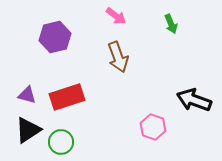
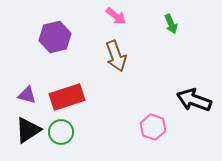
brown arrow: moved 2 px left, 1 px up
green circle: moved 10 px up
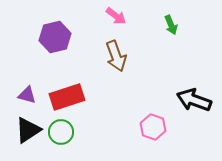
green arrow: moved 1 px down
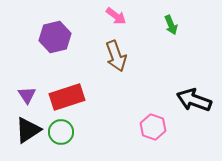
purple triangle: rotated 42 degrees clockwise
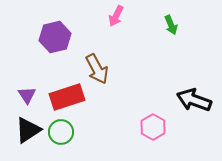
pink arrow: rotated 80 degrees clockwise
brown arrow: moved 19 px left, 13 px down; rotated 8 degrees counterclockwise
pink hexagon: rotated 10 degrees clockwise
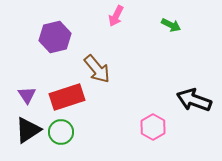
green arrow: rotated 42 degrees counterclockwise
brown arrow: rotated 12 degrees counterclockwise
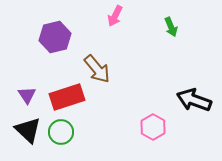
pink arrow: moved 1 px left
green arrow: moved 2 px down; rotated 42 degrees clockwise
black triangle: rotated 44 degrees counterclockwise
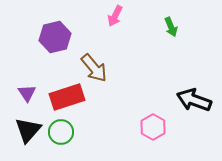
brown arrow: moved 3 px left, 1 px up
purple triangle: moved 2 px up
black triangle: rotated 28 degrees clockwise
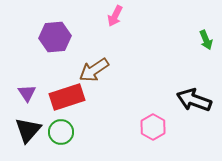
green arrow: moved 35 px right, 13 px down
purple hexagon: rotated 8 degrees clockwise
brown arrow: moved 2 px down; rotated 96 degrees clockwise
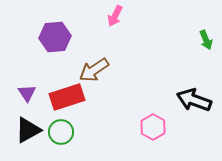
black triangle: rotated 20 degrees clockwise
